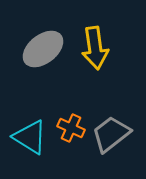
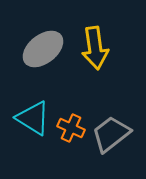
cyan triangle: moved 3 px right, 19 px up
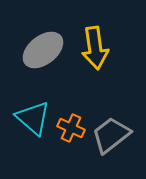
gray ellipse: moved 1 px down
cyan triangle: rotated 9 degrees clockwise
gray trapezoid: moved 1 px down
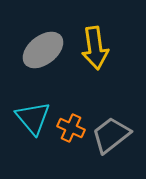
cyan triangle: rotated 9 degrees clockwise
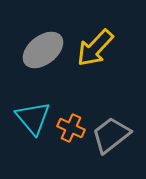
yellow arrow: rotated 51 degrees clockwise
